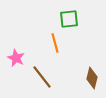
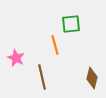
green square: moved 2 px right, 5 px down
orange line: moved 2 px down
brown line: rotated 25 degrees clockwise
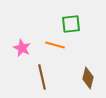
orange line: rotated 60 degrees counterclockwise
pink star: moved 6 px right, 10 px up
brown diamond: moved 4 px left
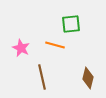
pink star: moved 1 px left
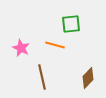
brown diamond: rotated 30 degrees clockwise
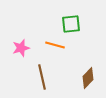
pink star: rotated 30 degrees clockwise
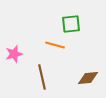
pink star: moved 7 px left, 6 px down
brown diamond: rotated 40 degrees clockwise
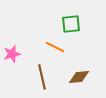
orange line: moved 2 px down; rotated 12 degrees clockwise
pink star: moved 2 px left
brown diamond: moved 9 px left, 1 px up
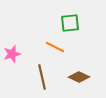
green square: moved 1 px left, 1 px up
brown diamond: rotated 30 degrees clockwise
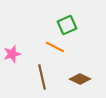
green square: moved 3 px left, 2 px down; rotated 18 degrees counterclockwise
brown diamond: moved 1 px right, 2 px down
